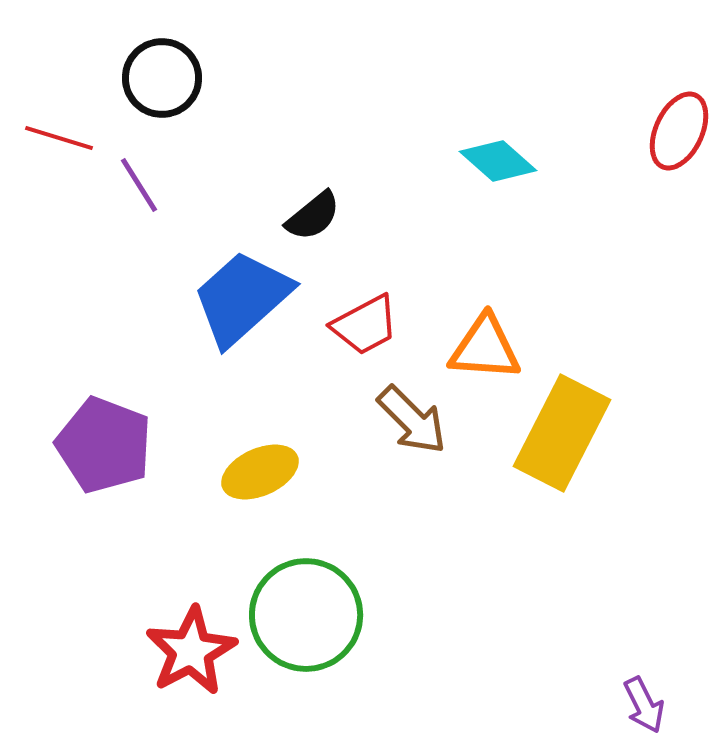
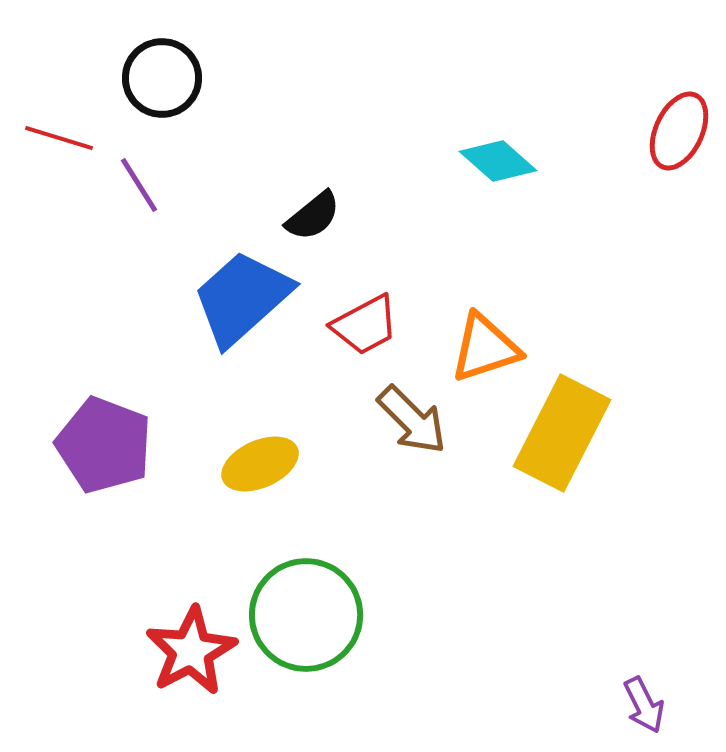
orange triangle: rotated 22 degrees counterclockwise
yellow ellipse: moved 8 px up
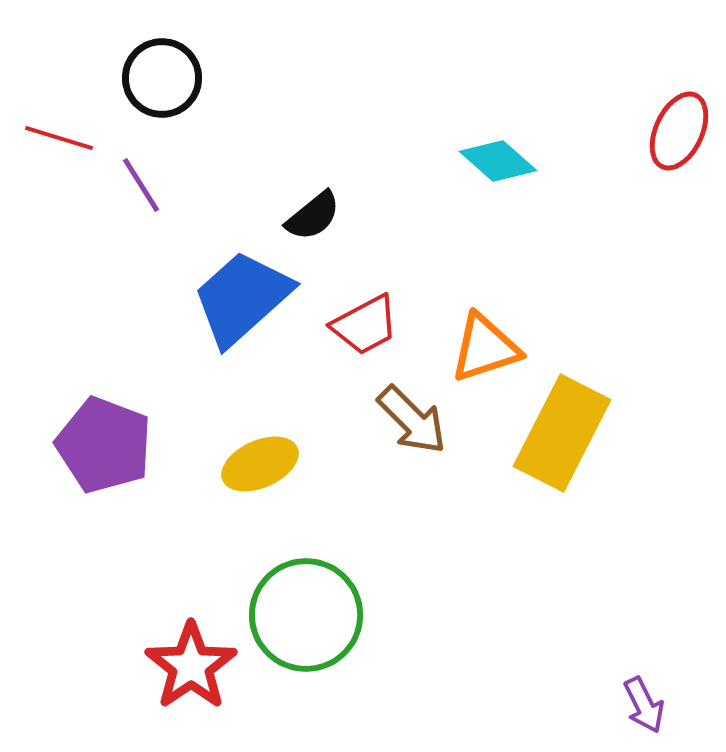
purple line: moved 2 px right
red star: moved 15 px down; rotated 6 degrees counterclockwise
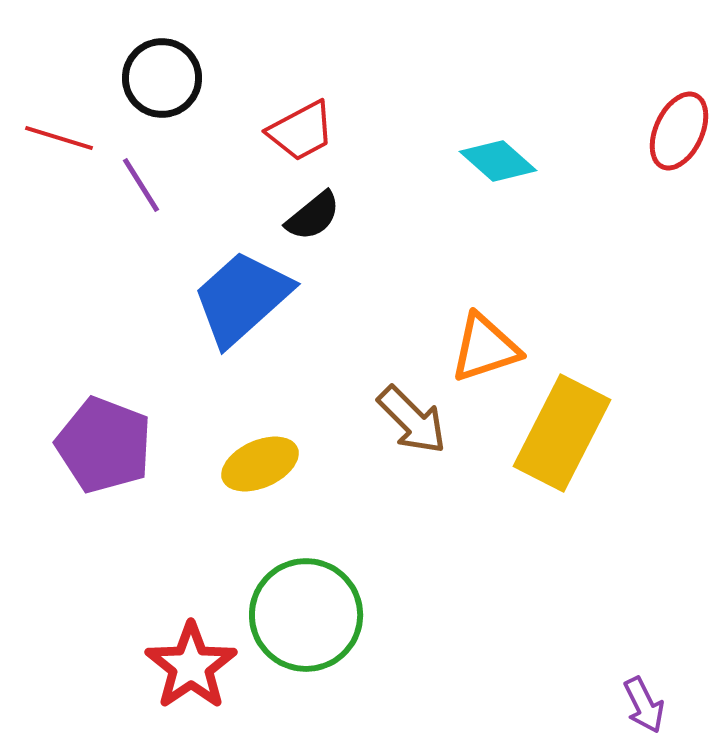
red trapezoid: moved 64 px left, 194 px up
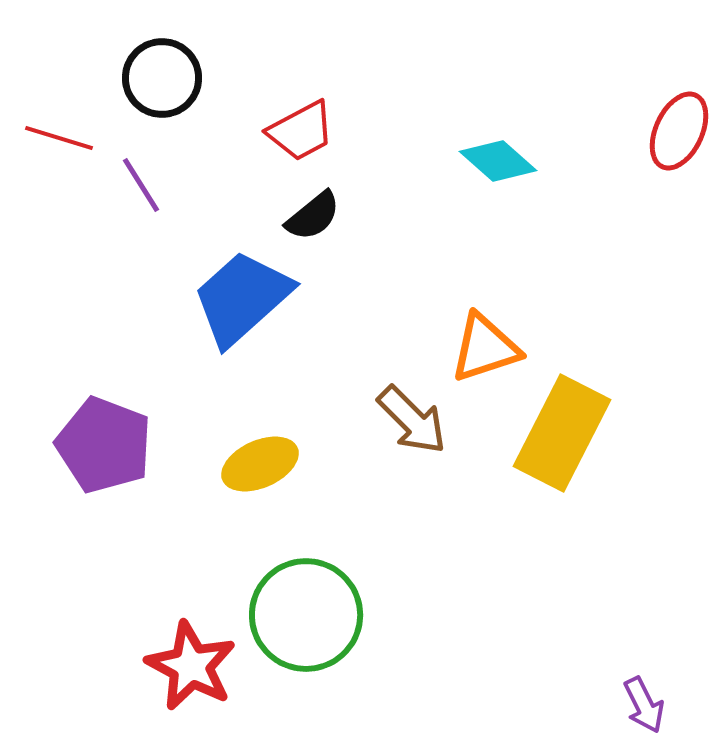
red star: rotated 10 degrees counterclockwise
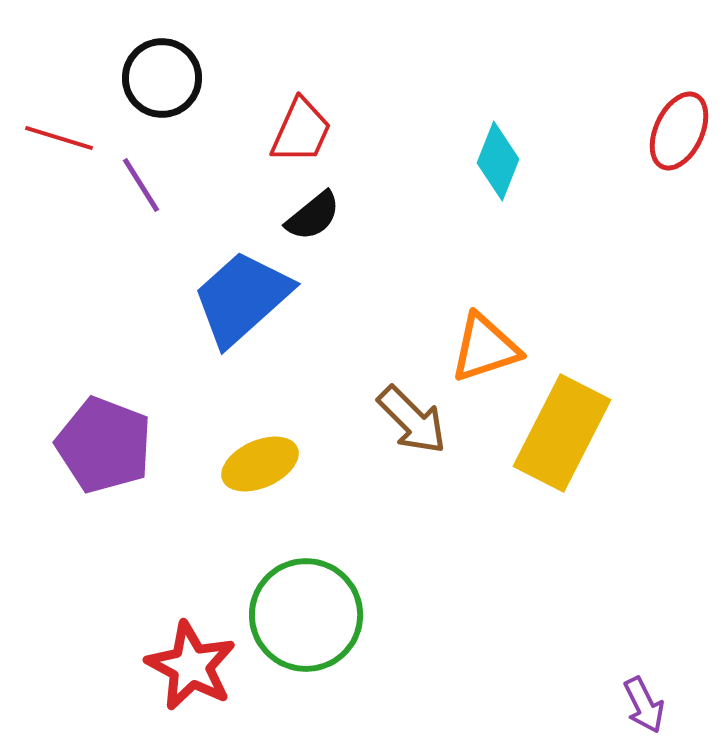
red trapezoid: rotated 38 degrees counterclockwise
cyan diamond: rotated 70 degrees clockwise
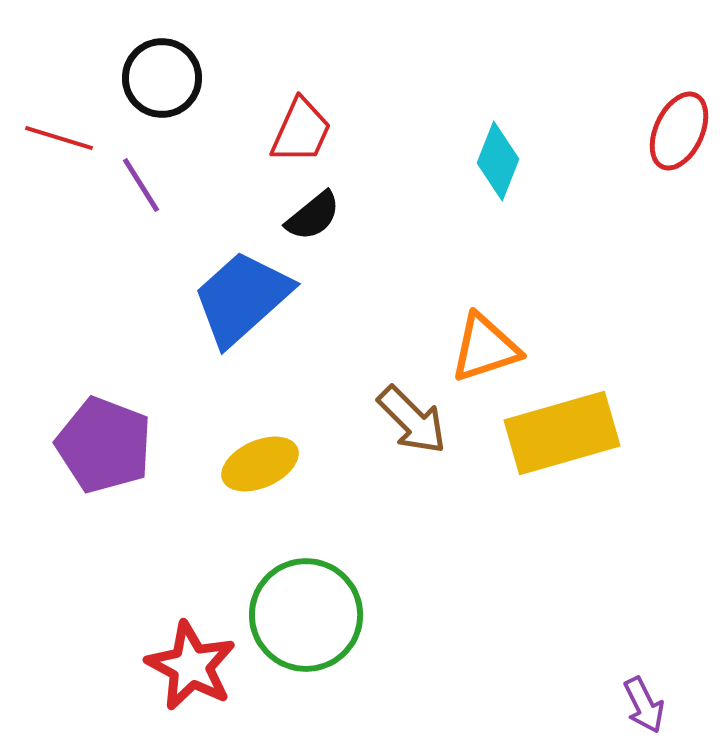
yellow rectangle: rotated 47 degrees clockwise
